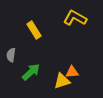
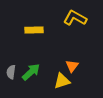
yellow rectangle: rotated 60 degrees counterclockwise
gray semicircle: moved 17 px down
orange triangle: moved 6 px up; rotated 48 degrees counterclockwise
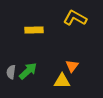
green arrow: moved 3 px left, 1 px up
yellow triangle: rotated 18 degrees clockwise
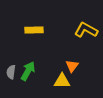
yellow L-shape: moved 11 px right, 12 px down
green arrow: rotated 18 degrees counterclockwise
